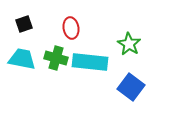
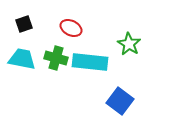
red ellipse: rotated 55 degrees counterclockwise
blue square: moved 11 px left, 14 px down
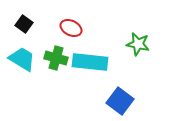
black square: rotated 36 degrees counterclockwise
green star: moved 9 px right; rotated 20 degrees counterclockwise
cyan trapezoid: rotated 20 degrees clockwise
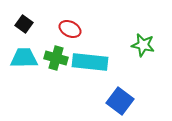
red ellipse: moved 1 px left, 1 px down
green star: moved 5 px right, 1 px down
cyan trapezoid: moved 2 px right, 1 px up; rotated 32 degrees counterclockwise
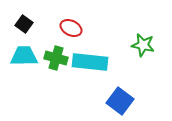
red ellipse: moved 1 px right, 1 px up
cyan trapezoid: moved 2 px up
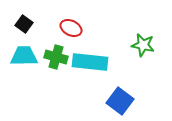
green cross: moved 1 px up
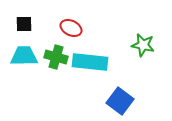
black square: rotated 36 degrees counterclockwise
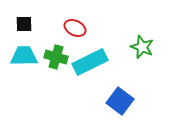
red ellipse: moved 4 px right
green star: moved 1 px left, 2 px down; rotated 10 degrees clockwise
cyan rectangle: rotated 32 degrees counterclockwise
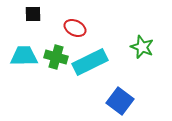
black square: moved 9 px right, 10 px up
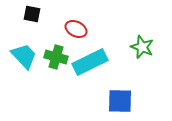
black square: moved 1 px left; rotated 12 degrees clockwise
red ellipse: moved 1 px right, 1 px down
cyan trapezoid: rotated 48 degrees clockwise
blue square: rotated 36 degrees counterclockwise
